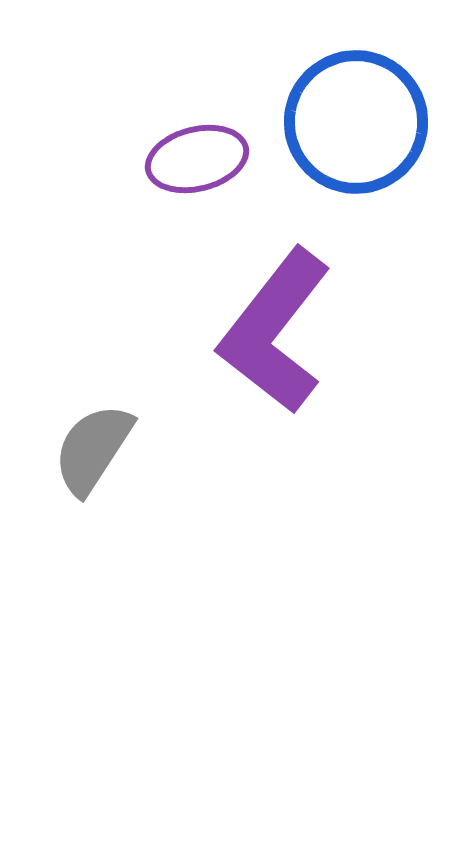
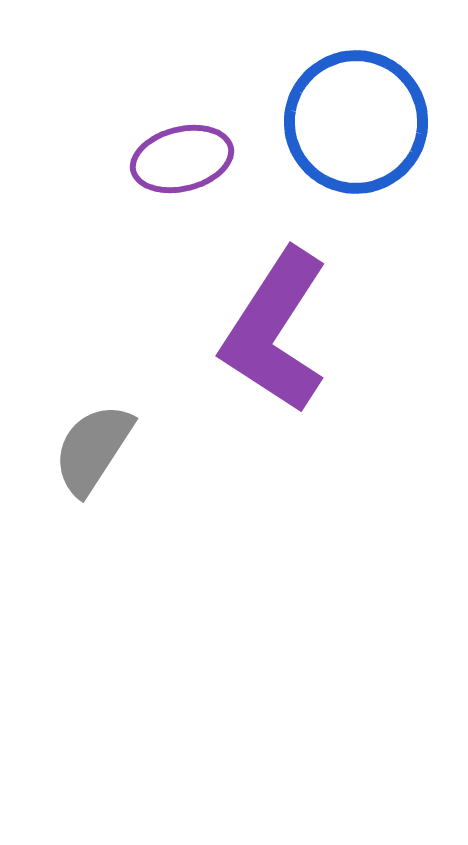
purple ellipse: moved 15 px left
purple L-shape: rotated 5 degrees counterclockwise
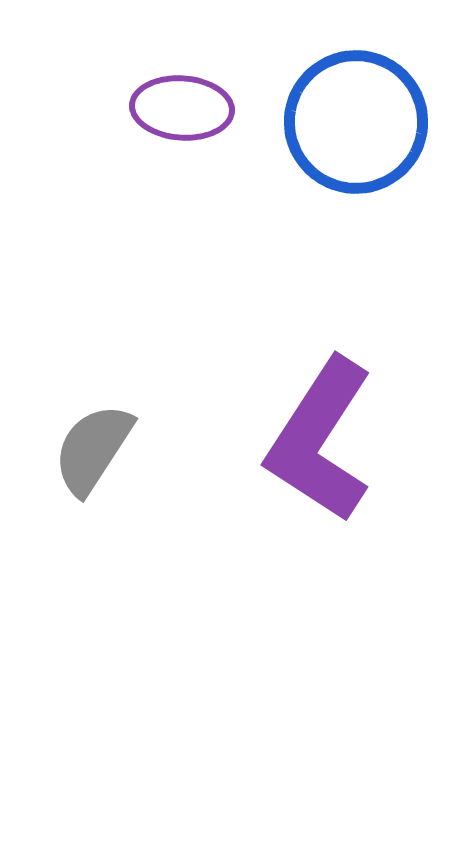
purple ellipse: moved 51 px up; rotated 18 degrees clockwise
purple L-shape: moved 45 px right, 109 px down
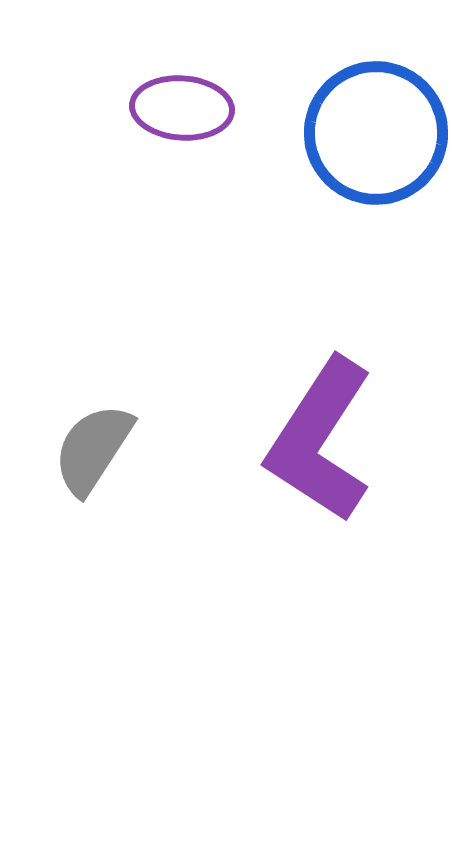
blue circle: moved 20 px right, 11 px down
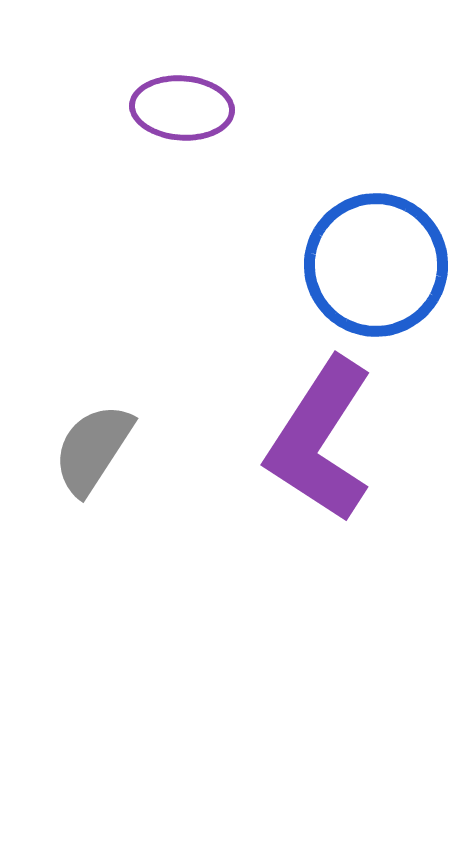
blue circle: moved 132 px down
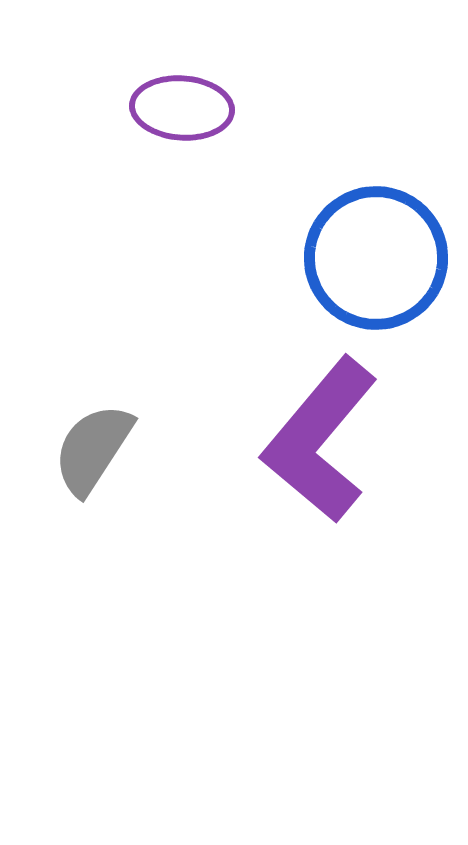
blue circle: moved 7 px up
purple L-shape: rotated 7 degrees clockwise
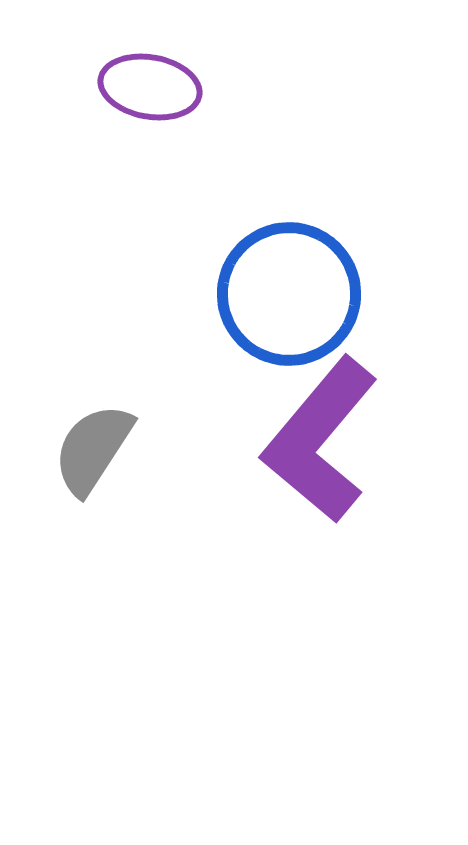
purple ellipse: moved 32 px left, 21 px up; rotated 6 degrees clockwise
blue circle: moved 87 px left, 36 px down
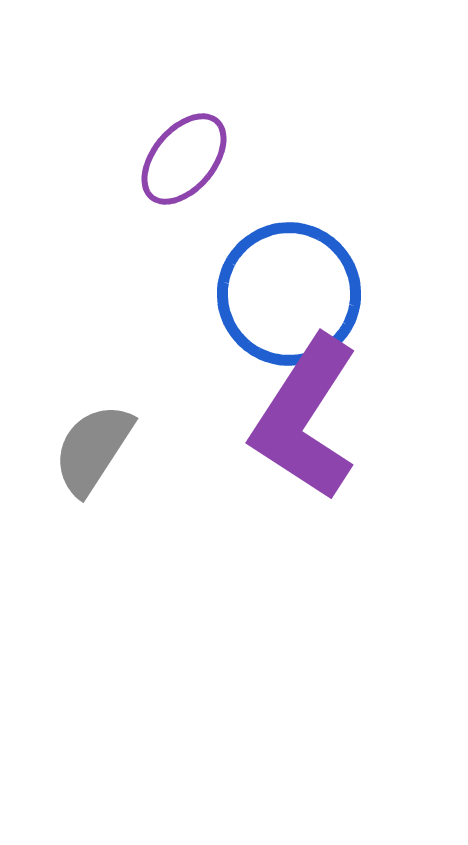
purple ellipse: moved 34 px right, 72 px down; rotated 60 degrees counterclockwise
purple L-shape: moved 15 px left, 22 px up; rotated 7 degrees counterclockwise
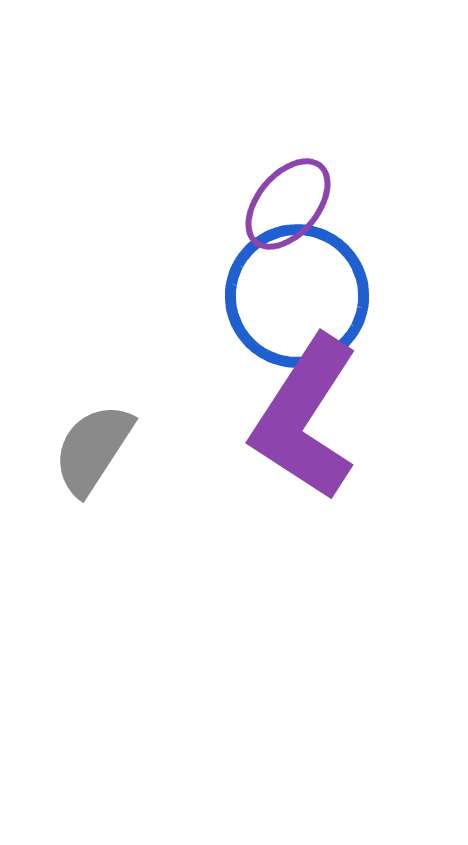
purple ellipse: moved 104 px right, 45 px down
blue circle: moved 8 px right, 2 px down
